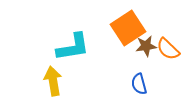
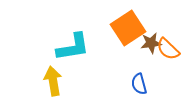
brown star: moved 5 px right, 3 px up
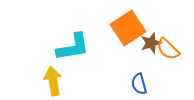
brown star: rotated 10 degrees counterclockwise
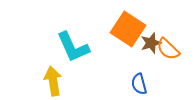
orange square: moved 1 px down; rotated 24 degrees counterclockwise
cyan L-shape: rotated 75 degrees clockwise
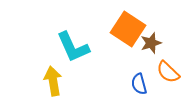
orange semicircle: moved 23 px down
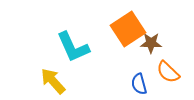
orange square: rotated 24 degrees clockwise
brown star: rotated 20 degrees clockwise
yellow arrow: rotated 32 degrees counterclockwise
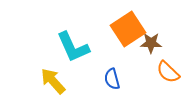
blue semicircle: moved 27 px left, 5 px up
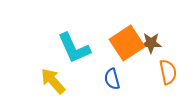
orange square: moved 1 px left, 14 px down
cyan L-shape: moved 1 px right, 1 px down
orange semicircle: rotated 145 degrees counterclockwise
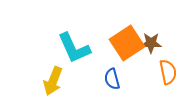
yellow arrow: rotated 116 degrees counterclockwise
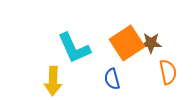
yellow arrow: rotated 20 degrees counterclockwise
